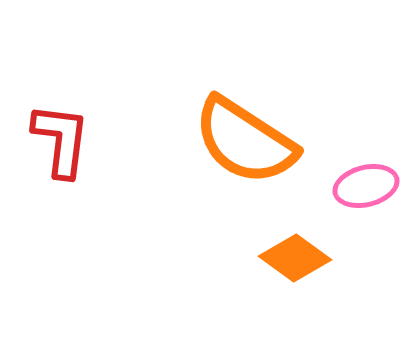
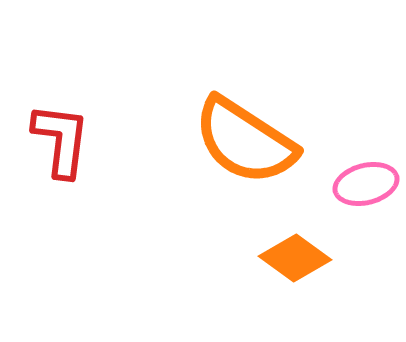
pink ellipse: moved 2 px up
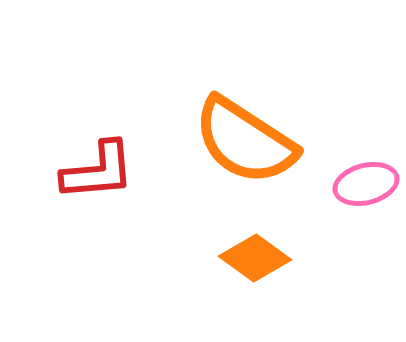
red L-shape: moved 37 px right, 31 px down; rotated 78 degrees clockwise
orange diamond: moved 40 px left
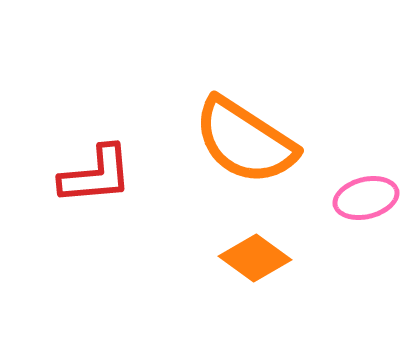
red L-shape: moved 2 px left, 4 px down
pink ellipse: moved 14 px down
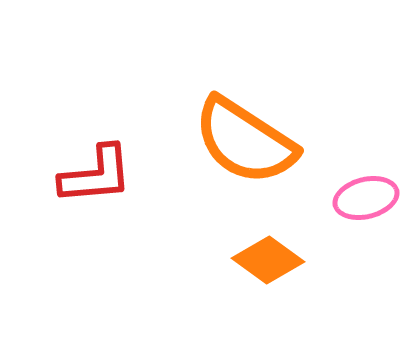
orange diamond: moved 13 px right, 2 px down
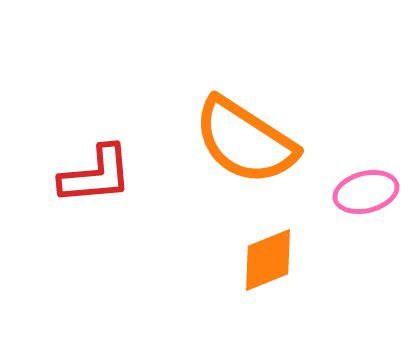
pink ellipse: moved 6 px up
orange diamond: rotated 58 degrees counterclockwise
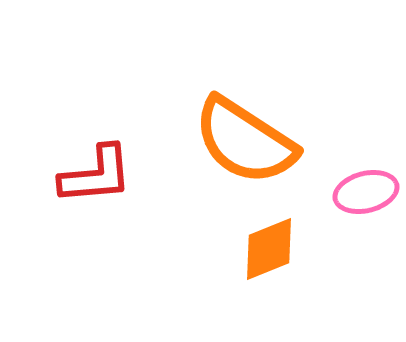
orange diamond: moved 1 px right, 11 px up
